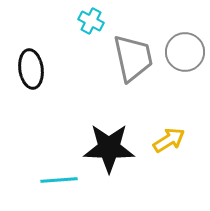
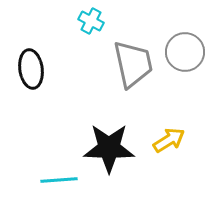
gray trapezoid: moved 6 px down
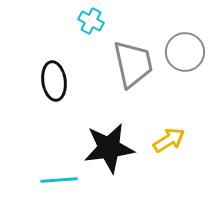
black ellipse: moved 23 px right, 12 px down
black star: rotated 9 degrees counterclockwise
